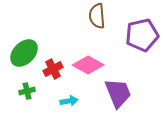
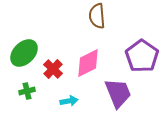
purple pentagon: moved 21 px down; rotated 24 degrees counterclockwise
pink diamond: moved 2 px up; rotated 56 degrees counterclockwise
red cross: rotated 18 degrees counterclockwise
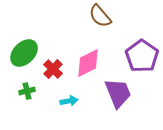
brown semicircle: moved 3 px right; rotated 35 degrees counterclockwise
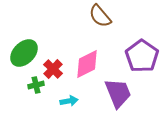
pink diamond: moved 1 px left, 1 px down
green cross: moved 9 px right, 6 px up
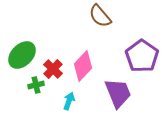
green ellipse: moved 2 px left, 2 px down
pink diamond: moved 4 px left, 2 px down; rotated 20 degrees counterclockwise
cyan arrow: rotated 60 degrees counterclockwise
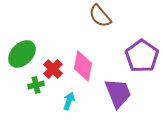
green ellipse: moved 1 px up
pink diamond: rotated 32 degrees counterclockwise
